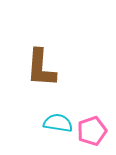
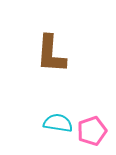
brown L-shape: moved 10 px right, 14 px up
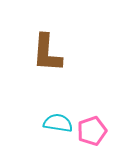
brown L-shape: moved 4 px left, 1 px up
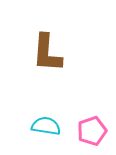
cyan semicircle: moved 12 px left, 3 px down
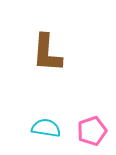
cyan semicircle: moved 2 px down
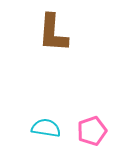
brown L-shape: moved 6 px right, 20 px up
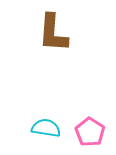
pink pentagon: moved 2 px left, 1 px down; rotated 20 degrees counterclockwise
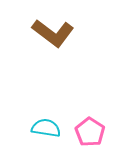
brown L-shape: rotated 57 degrees counterclockwise
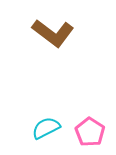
cyan semicircle: rotated 36 degrees counterclockwise
